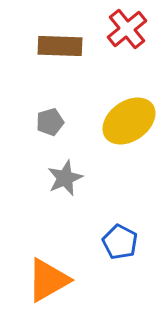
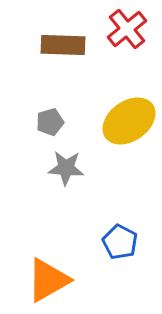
brown rectangle: moved 3 px right, 1 px up
gray star: moved 1 px right, 10 px up; rotated 27 degrees clockwise
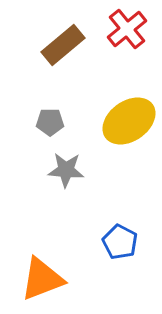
brown rectangle: rotated 42 degrees counterclockwise
gray pentagon: rotated 16 degrees clockwise
gray star: moved 2 px down
orange triangle: moved 6 px left, 1 px up; rotated 9 degrees clockwise
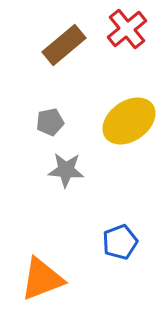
brown rectangle: moved 1 px right
gray pentagon: rotated 12 degrees counterclockwise
blue pentagon: rotated 24 degrees clockwise
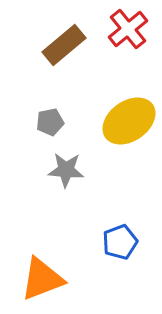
red cross: moved 1 px right
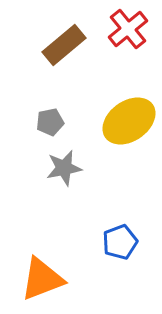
gray star: moved 2 px left, 2 px up; rotated 15 degrees counterclockwise
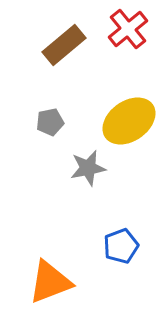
gray star: moved 24 px right
blue pentagon: moved 1 px right, 4 px down
orange triangle: moved 8 px right, 3 px down
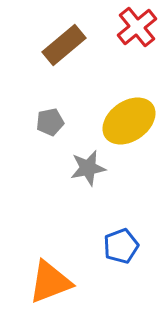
red cross: moved 9 px right, 2 px up
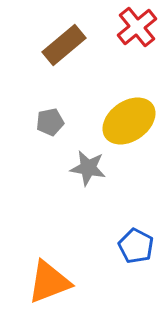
gray star: rotated 21 degrees clockwise
blue pentagon: moved 15 px right; rotated 24 degrees counterclockwise
orange triangle: moved 1 px left
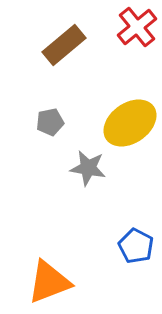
yellow ellipse: moved 1 px right, 2 px down
